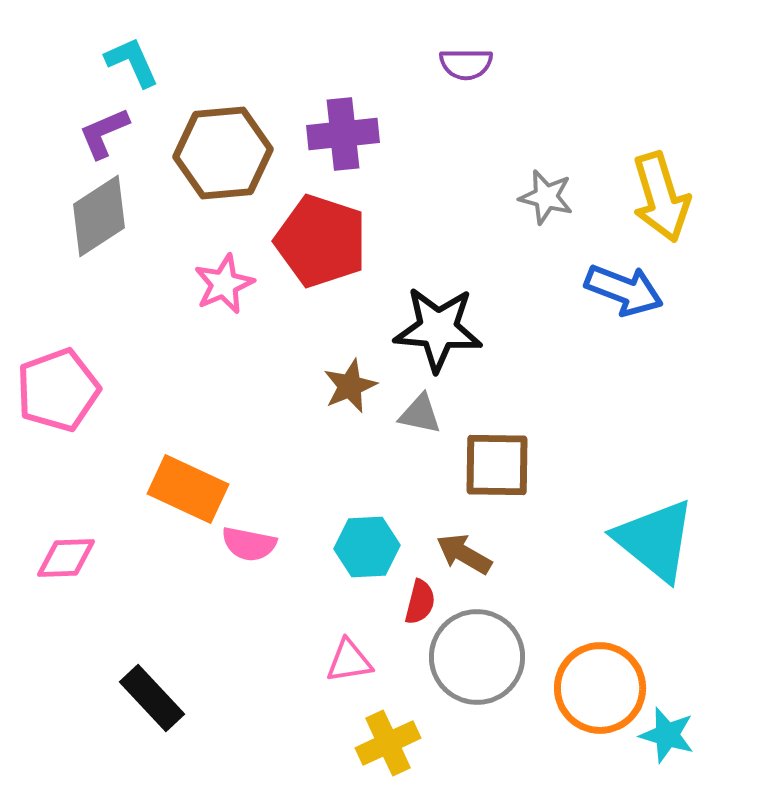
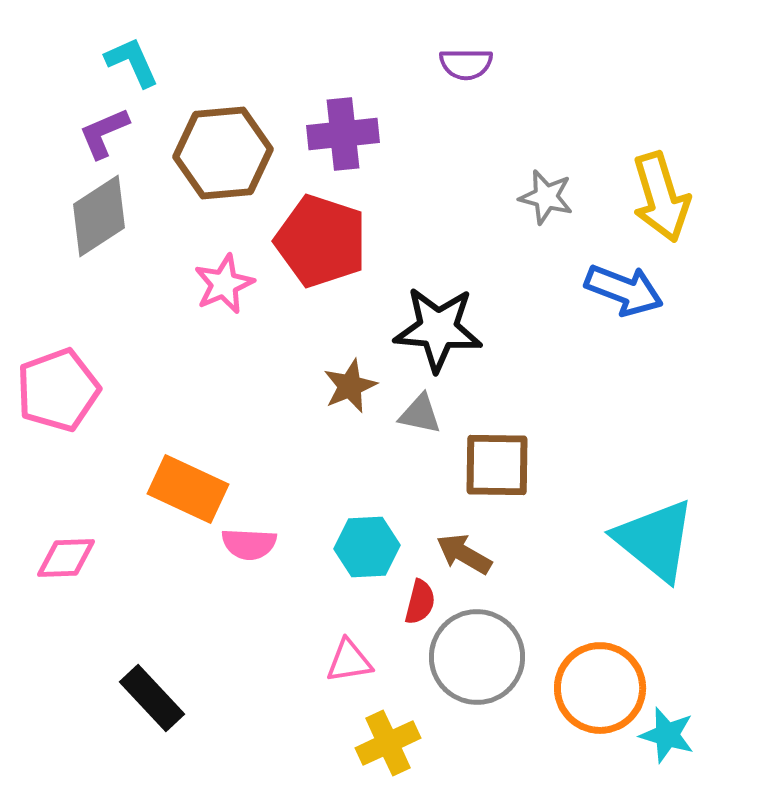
pink semicircle: rotated 8 degrees counterclockwise
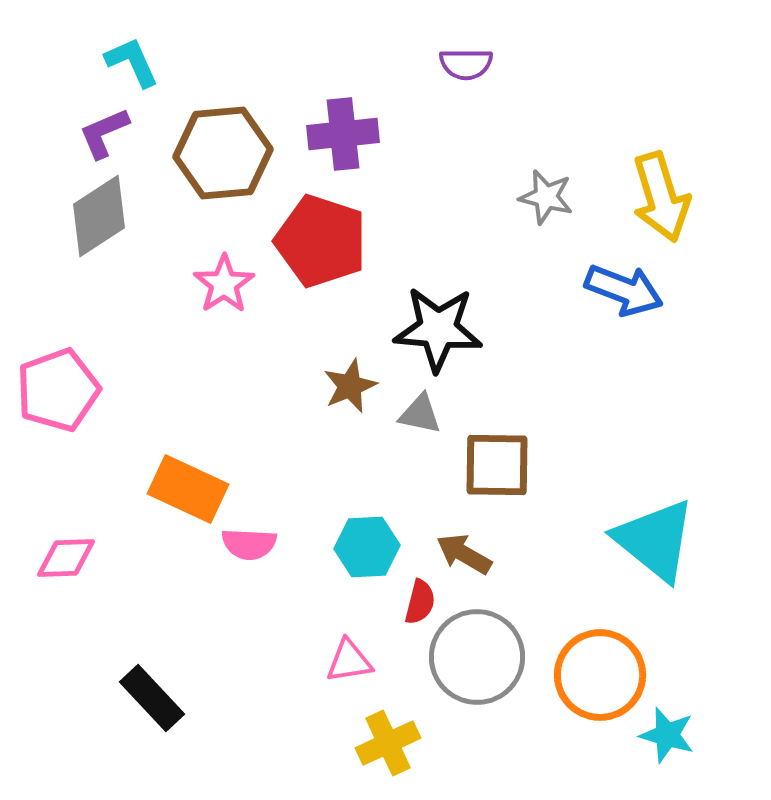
pink star: rotated 10 degrees counterclockwise
orange circle: moved 13 px up
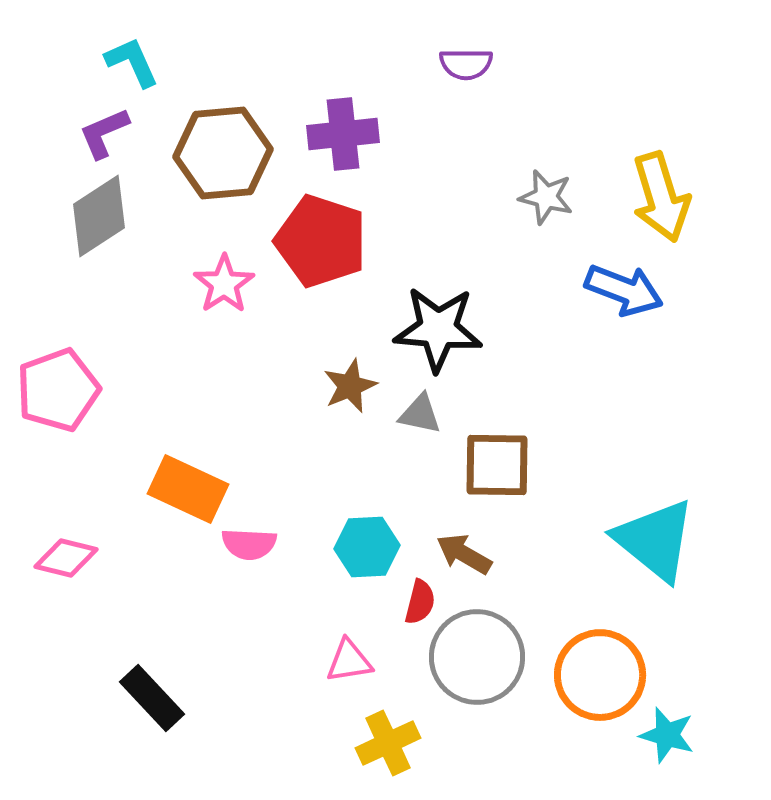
pink diamond: rotated 16 degrees clockwise
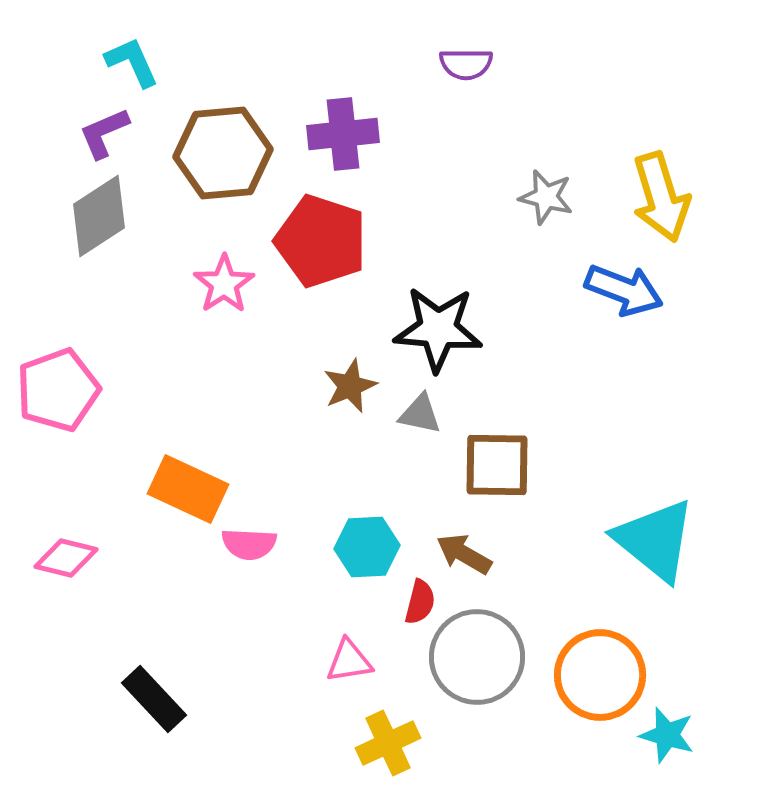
black rectangle: moved 2 px right, 1 px down
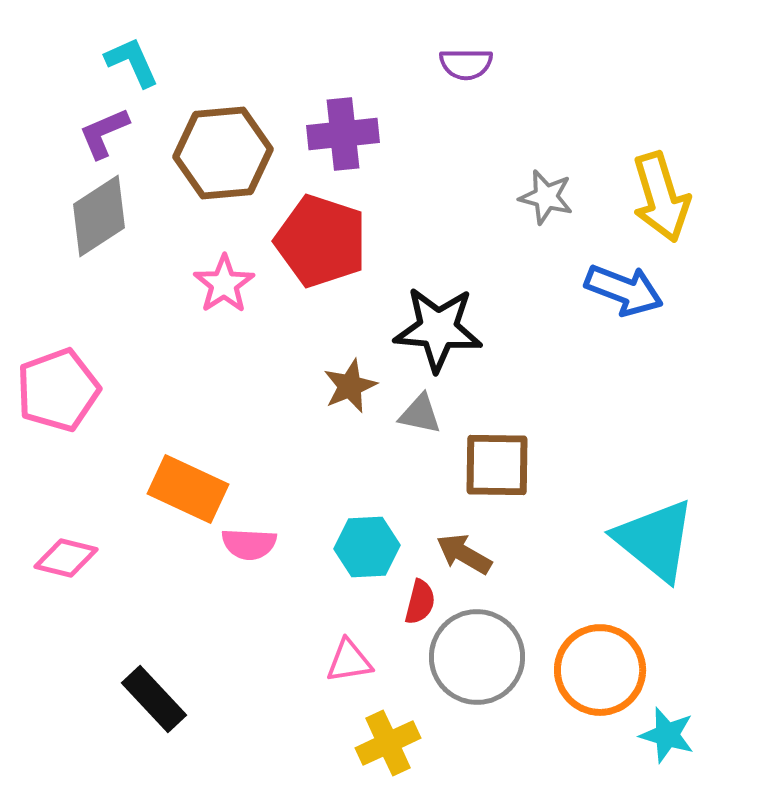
orange circle: moved 5 px up
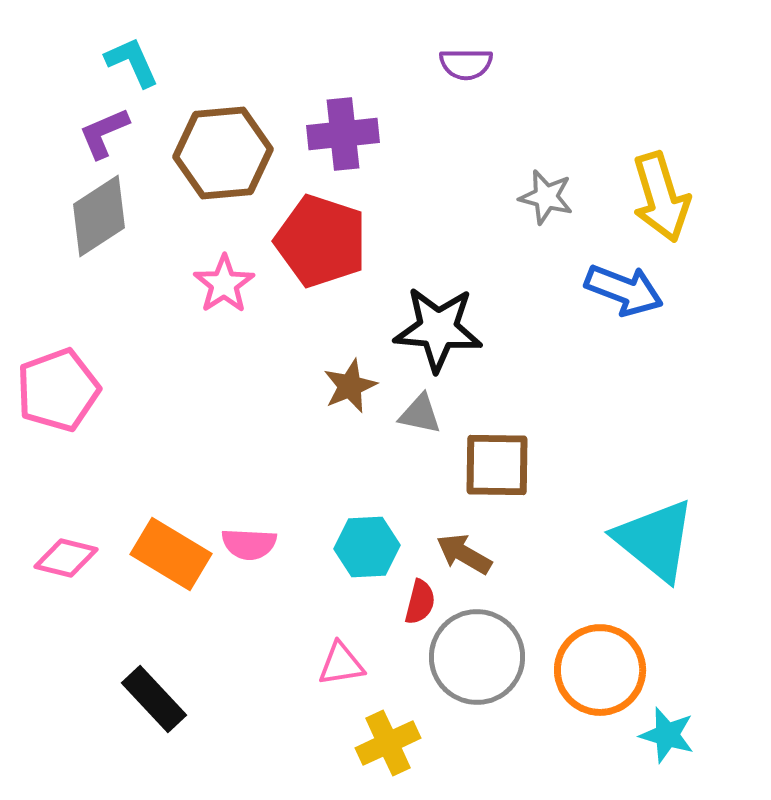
orange rectangle: moved 17 px left, 65 px down; rotated 6 degrees clockwise
pink triangle: moved 8 px left, 3 px down
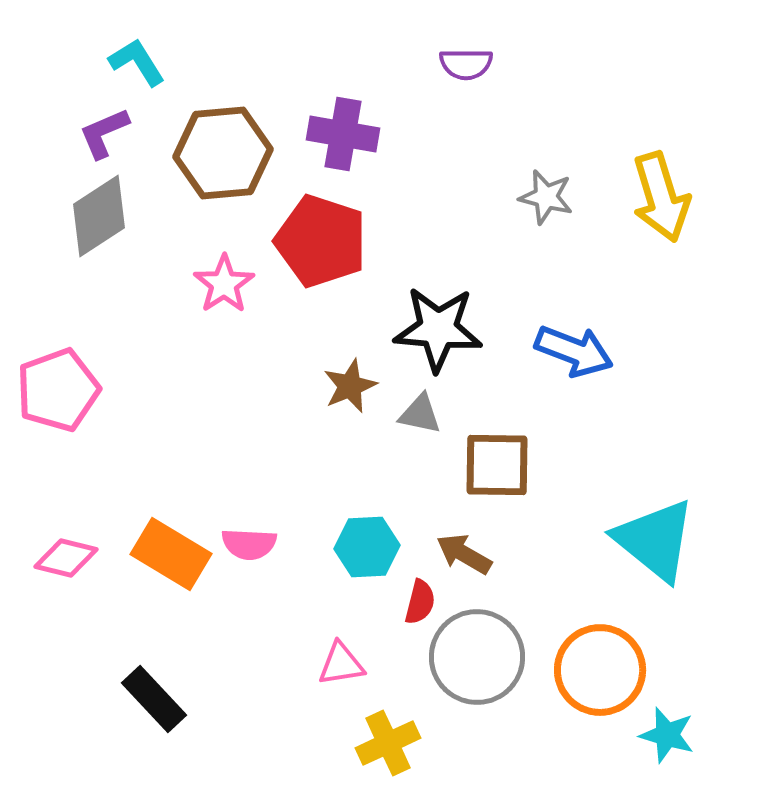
cyan L-shape: moved 5 px right; rotated 8 degrees counterclockwise
purple cross: rotated 16 degrees clockwise
blue arrow: moved 50 px left, 61 px down
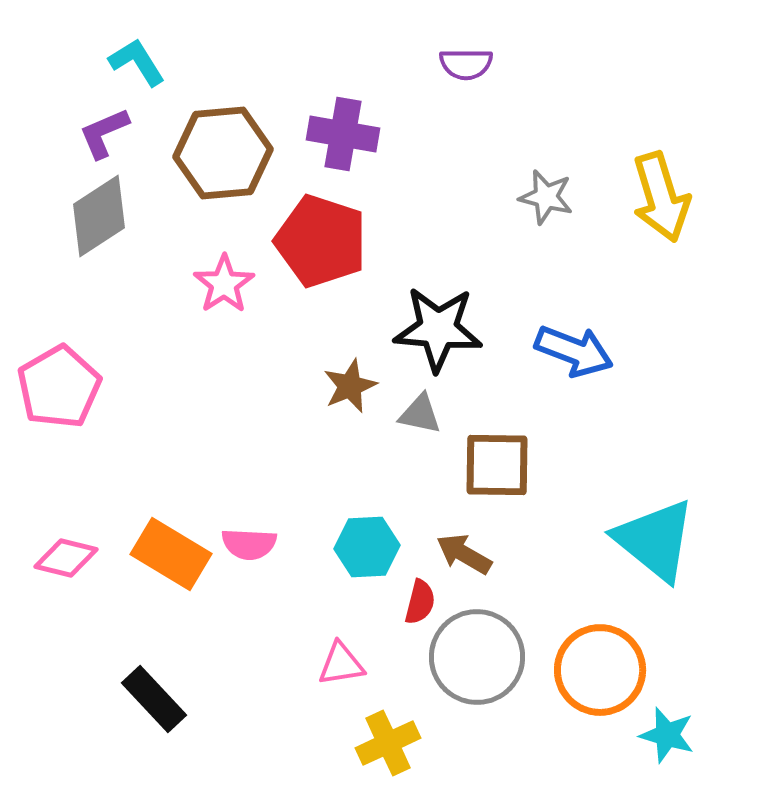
pink pentagon: moved 1 px right, 3 px up; rotated 10 degrees counterclockwise
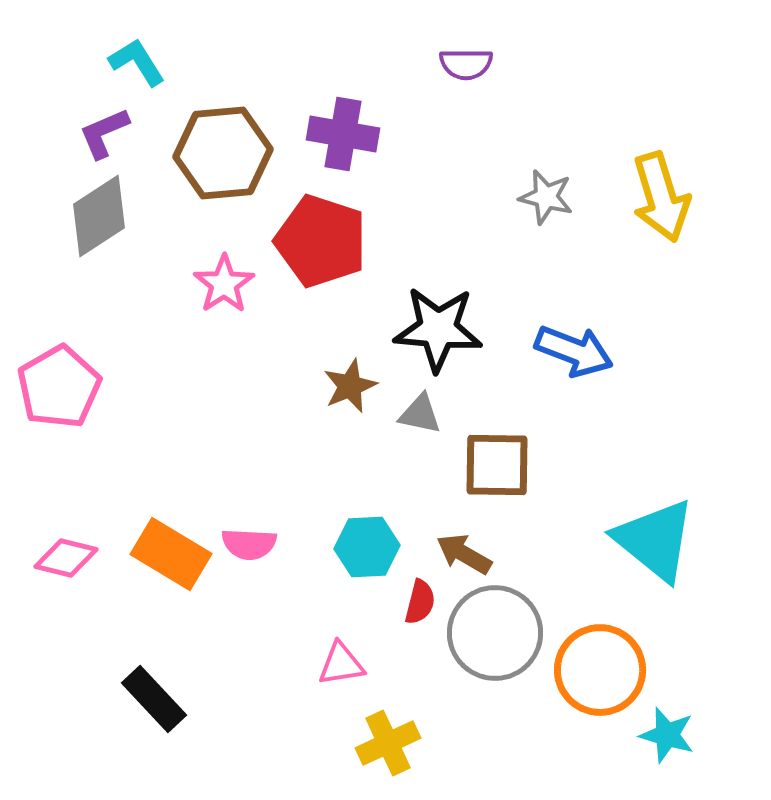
gray circle: moved 18 px right, 24 px up
